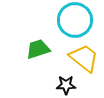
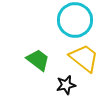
green trapezoid: moved 11 px down; rotated 55 degrees clockwise
black star: rotated 12 degrees counterclockwise
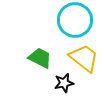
green trapezoid: moved 2 px right, 2 px up; rotated 10 degrees counterclockwise
black star: moved 2 px left, 2 px up
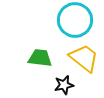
green trapezoid: rotated 20 degrees counterclockwise
black star: moved 2 px down
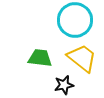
yellow trapezoid: moved 2 px left
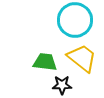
green trapezoid: moved 5 px right, 4 px down
black star: moved 2 px left; rotated 12 degrees clockwise
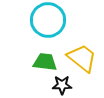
cyan circle: moved 27 px left
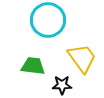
yellow trapezoid: rotated 16 degrees clockwise
green trapezoid: moved 12 px left, 4 px down
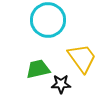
green trapezoid: moved 5 px right, 3 px down; rotated 20 degrees counterclockwise
black star: moved 1 px left, 1 px up
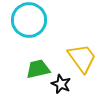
cyan circle: moved 19 px left
black star: rotated 24 degrees clockwise
